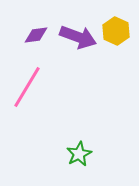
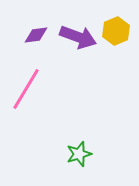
yellow hexagon: rotated 12 degrees clockwise
pink line: moved 1 px left, 2 px down
green star: rotated 10 degrees clockwise
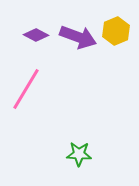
purple diamond: rotated 35 degrees clockwise
green star: rotated 20 degrees clockwise
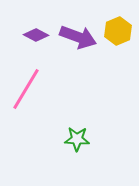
yellow hexagon: moved 2 px right
green star: moved 2 px left, 15 px up
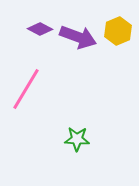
purple diamond: moved 4 px right, 6 px up
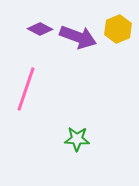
yellow hexagon: moved 2 px up
pink line: rotated 12 degrees counterclockwise
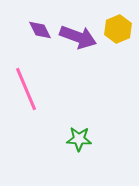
purple diamond: moved 1 px down; rotated 35 degrees clockwise
pink line: rotated 42 degrees counterclockwise
green star: moved 2 px right
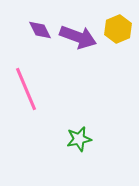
green star: rotated 15 degrees counterclockwise
